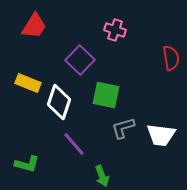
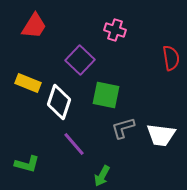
green arrow: rotated 50 degrees clockwise
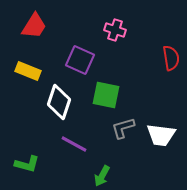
purple square: rotated 20 degrees counterclockwise
yellow rectangle: moved 12 px up
purple line: rotated 20 degrees counterclockwise
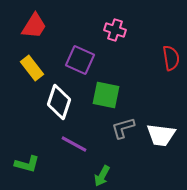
yellow rectangle: moved 4 px right, 3 px up; rotated 30 degrees clockwise
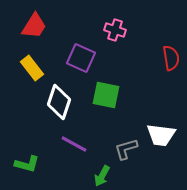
purple square: moved 1 px right, 2 px up
gray L-shape: moved 3 px right, 21 px down
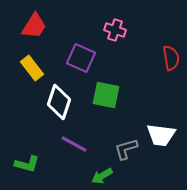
green arrow: rotated 30 degrees clockwise
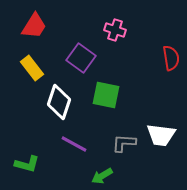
purple square: rotated 12 degrees clockwise
gray L-shape: moved 2 px left, 6 px up; rotated 20 degrees clockwise
